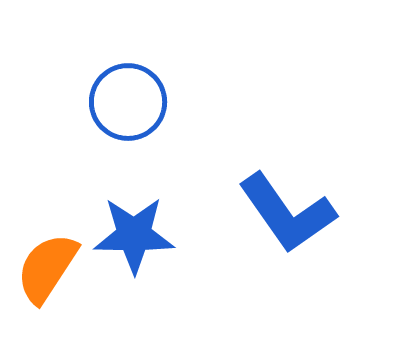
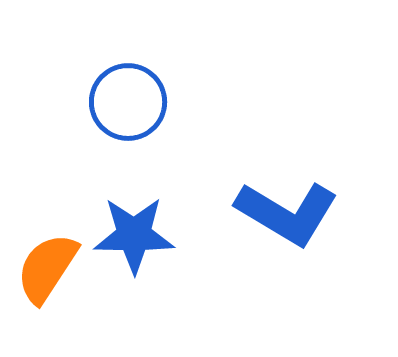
blue L-shape: rotated 24 degrees counterclockwise
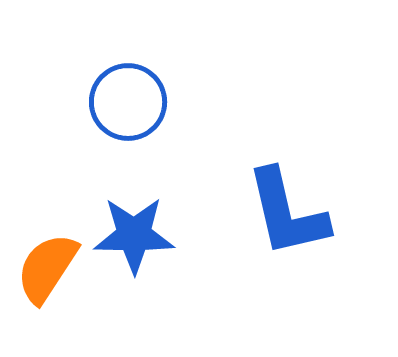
blue L-shape: rotated 46 degrees clockwise
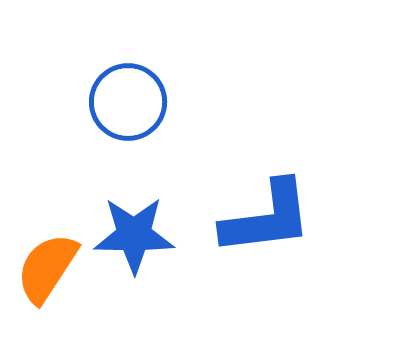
blue L-shape: moved 20 px left, 5 px down; rotated 84 degrees counterclockwise
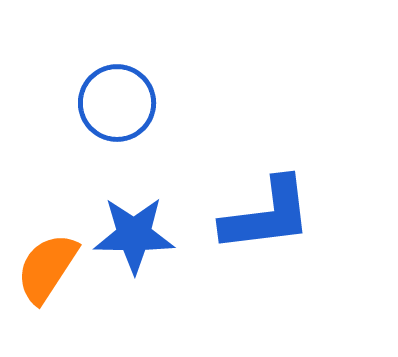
blue circle: moved 11 px left, 1 px down
blue L-shape: moved 3 px up
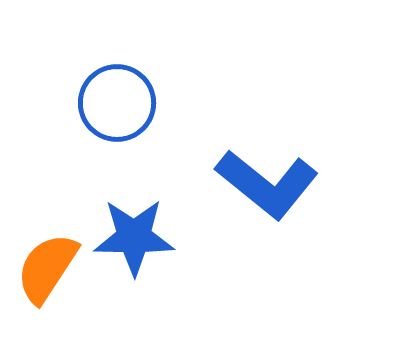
blue L-shape: moved 31 px up; rotated 46 degrees clockwise
blue star: moved 2 px down
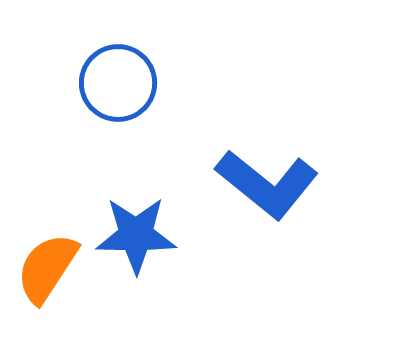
blue circle: moved 1 px right, 20 px up
blue star: moved 2 px right, 2 px up
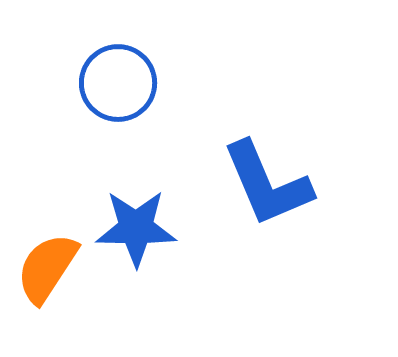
blue L-shape: rotated 28 degrees clockwise
blue star: moved 7 px up
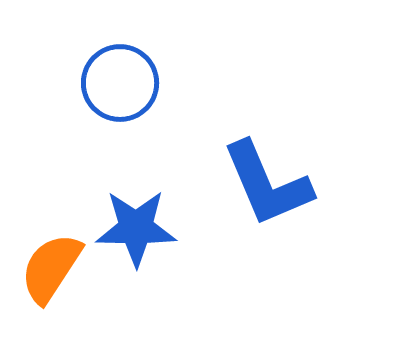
blue circle: moved 2 px right
orange semicircle: moved 4 px right
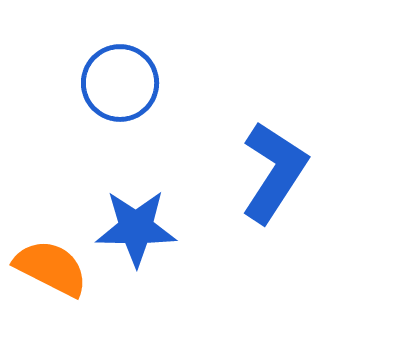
blue L-shape: moved 7 px right, 12 px up; rotated 124 degrees counterclockwise
orange semicircle: rotated 84 degrees clockwise
